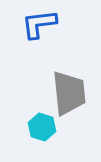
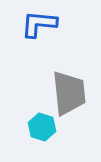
blue L-shape: rotated 12 degrees clockwise
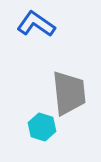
blue L-shape: moved 3 px left; rotated 30 degrees clockwise
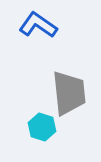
blue L-shape: moved 2 px right, 1 px down
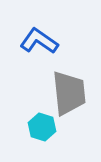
blue L-shape: moved 1 px right, 16 px down
